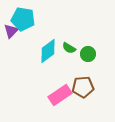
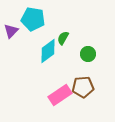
cyan pentagon: moved 10 px right
green semicircle: moved 6 px left, 10 px up; rotated 88 degrees clockwise
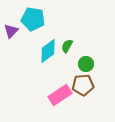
green semicircle: moved 4 px right, 8 px down
green circle: moved 2 px left, 10 px down
brown pentagon: moved 2 px up
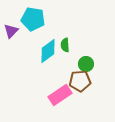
green semicircle: moved 2 px left, 1 px up; rotated 32 degrees counterclockwise
brown pentagon: moved 3 px left, 4 px up
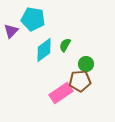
green semicircle: rotated 32 degrees clockwise
cyan diamond: moved 4 px left, 1 px up
pink rectangle: moved 1 px right, 2 px up
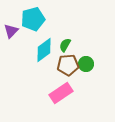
cyan pentagon: rotated 25 degrees counterclockwise
brown pentagon: moved 12 px left, 16 px up
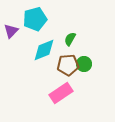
cyan pentagon: moved 2 px right
green semicircle: moved 5 px right, 6 px up
cyan diamond: rotated 15 degrees clockwise
green circle: moved 2 px left
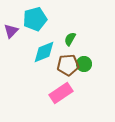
cyan diamond: moved 2 px down
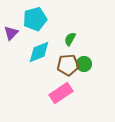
purple triangle: moved 2 px down
cyan diamond: moved 5 px left
